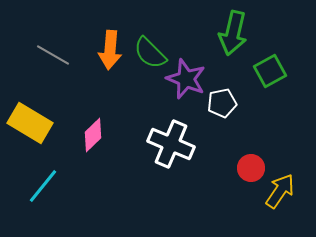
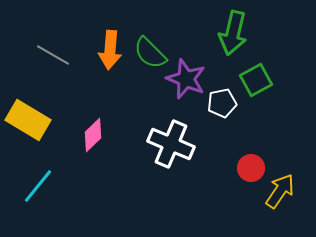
green square: moved 14 px left, 9 px down
yellow rectangle: moved 2 px left, 3 px up
cyan line: moved 5 px left
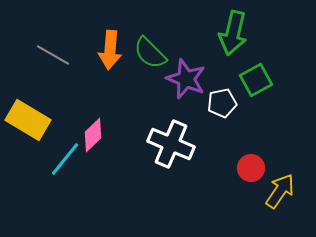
cyan line: moved 27 px right, 27 px up
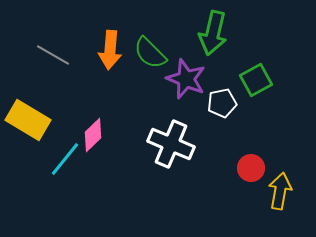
green arrow: moved 20 px left
yellow arrow: rotated 24 degrees counterclockwise
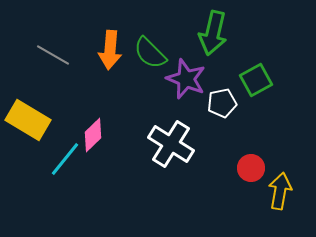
white cross: rotated 9 degrees clockwise
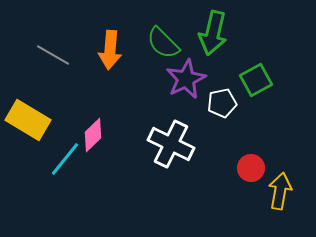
green semicircle: moved 13 px right, 10 px up
purple star: rotated 24 degrees clockwise
white cross: rotated 6 degrees counterclockwise
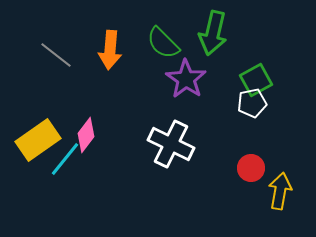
gray line: moved 3 px right; rotated 8 degrees clockwise
purple star: rotated 12 degrees counterclockwise
white pentagon: moved 30 px right
yellow rectangle: moved 10 px right, 20 px down; rotated 66 degrees counterclockwise
pink diamond: moved 7 px left; rotated 8 degrees counterclockwise
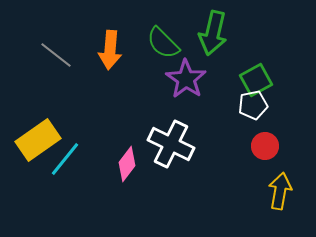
white pentagon: moved 1 px right, 2 px down
pink diamond: moved 41 px right, 29 px down
red circle: moved 14 px right, 22 px up
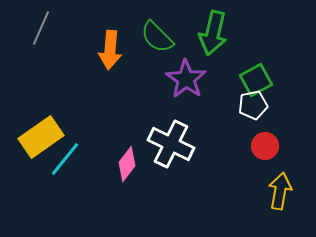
green semicircle: moved 6 px left, 6 px up
gray line: moved 15 px left, 27 px up; rotated 76 degrees clockwise
yellow rectangle: moved 3 px right, 3 px up
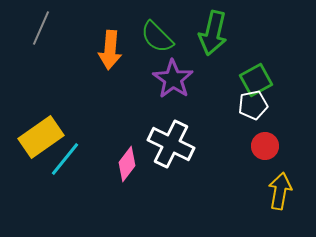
purple star: moved 13 px left
